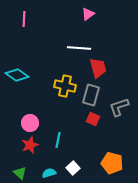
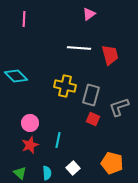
pink triangle: moved 1 px right
red trapezoid: moved 12 px right, 13 px up
cyan diamond: moved 1 px left, 1 px down; rotated 10 degrees clockwise
cyan semicircle: moved 2 px left; rotated 104 degrees clockwise
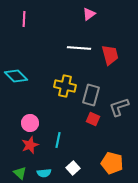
cyan semicircle: moved 3 px left; rotated 88 degrees clockwise
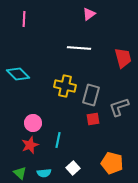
red trapezoid: moved 13 px right, 3 px down
cyan diamond: moved 2 px right, 2 px up
red square: rotated 32 degrees counterclockwise
pink circle: moved 3 px right
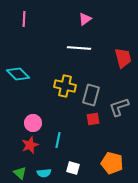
pink triangle: moved 4 px left, 5 px down
white square: rotated 32 degrees counterclockwise
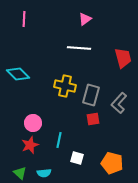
gray L-shape: moved 4 px up; rotated 30 degrees counterclockwise
cyan line: moved 1 px right
white square: moved 4 px right, 10 px up
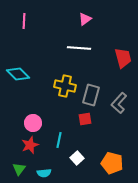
pink line: moved 2 px down
red square: moved 8 px left
white square: rotated 32 degrees clockwise
green triangle: moved 1 px left, 4 px up; rotated 24 degrees clockwise
